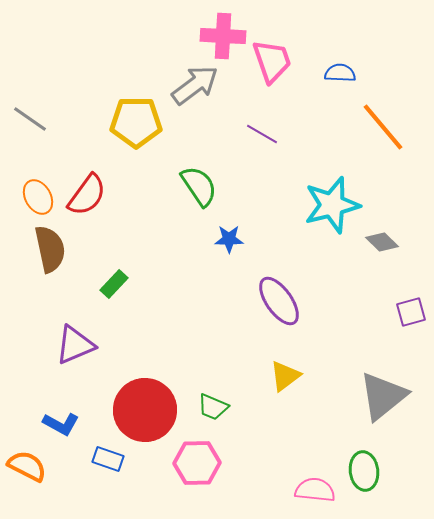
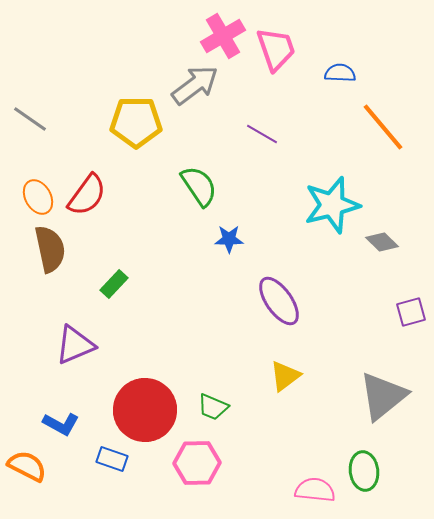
pink cross: rotated 33 degrees counterclockwise
pink trapezoid: moved 4 px right, 12 px up
blue rectangle: moved 4 px right
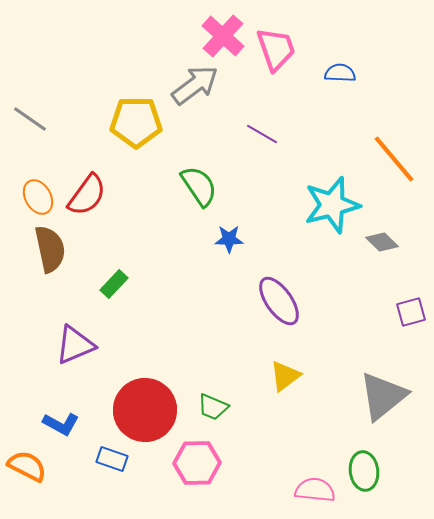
pink cross: rotated 18 degrees counterclockwise
orange line: moved 11 px right, 32 px down
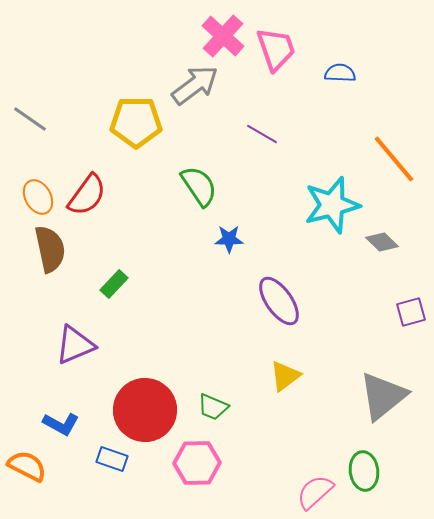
pink semicircle: moved 2 px down; rotated 48 degrees counterclockwise
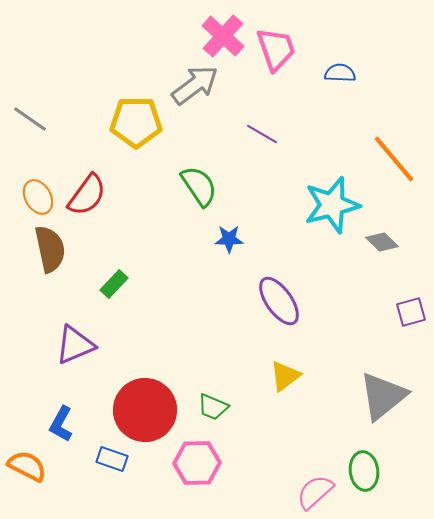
blue L-shape: rotated 90 degrees clockwise
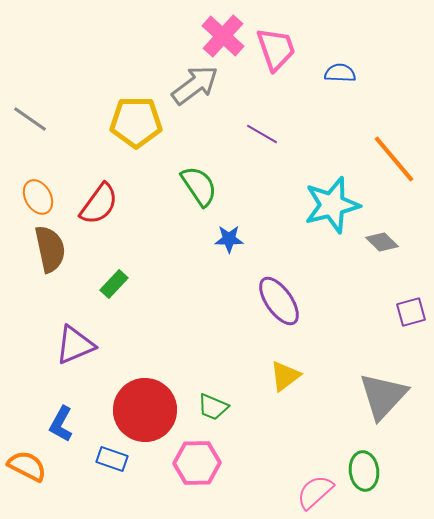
red semicircle: moved 12 px right, 9 px down
gray triangle: rotated 8 degrees counterclockwise
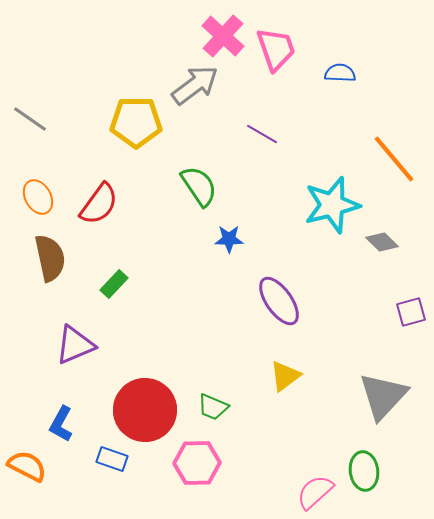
brown semicircle: moved 9 px down
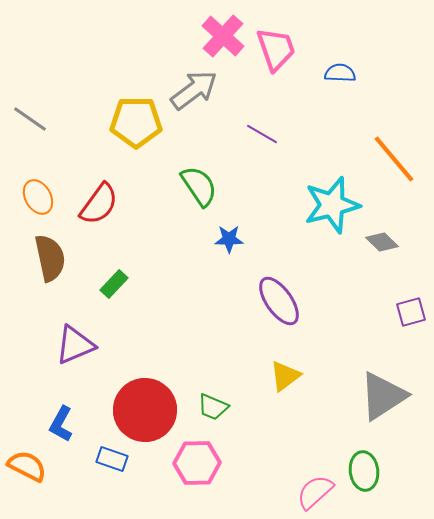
gray arrow: moved 1 px left, 5 px down
gray triangle: rotated 14 degrees clockwise
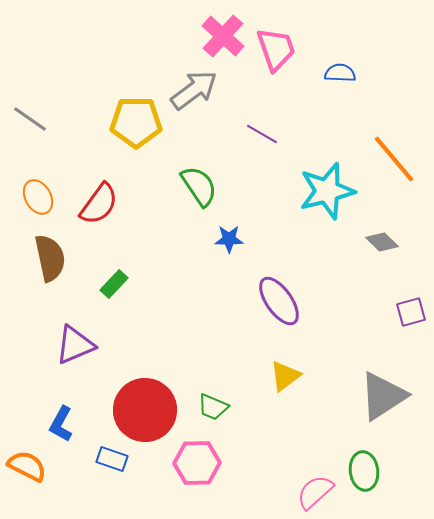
cyan star: moved 5 px left, 14 px up
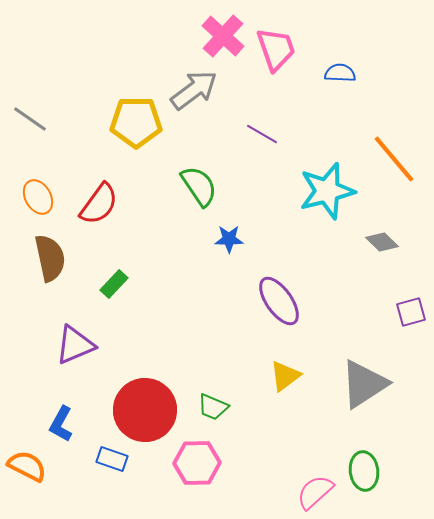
gray triangle: moved 19 px left, 12 px up
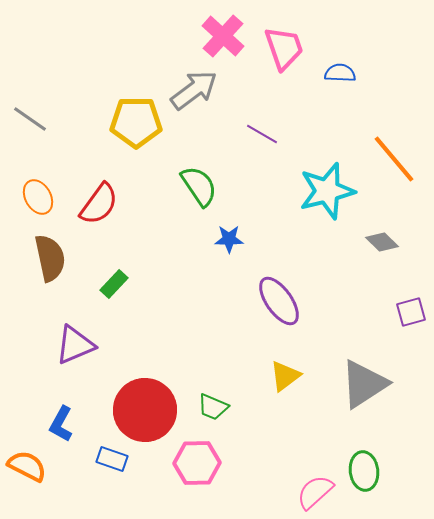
pink trapezoid: moved 8 px right, 1 px up
